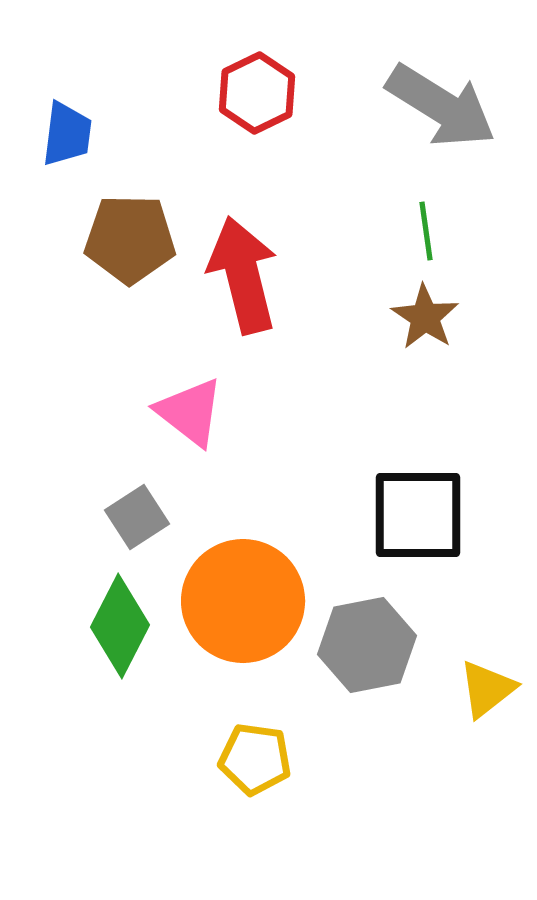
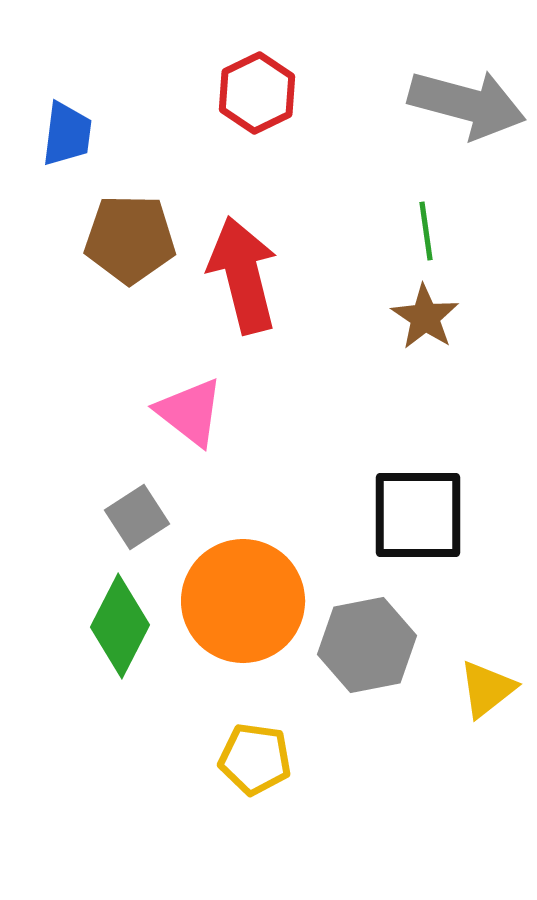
gray arrow: moved 26 px right, 2 px up; rotated 17 degrees counterclockwise
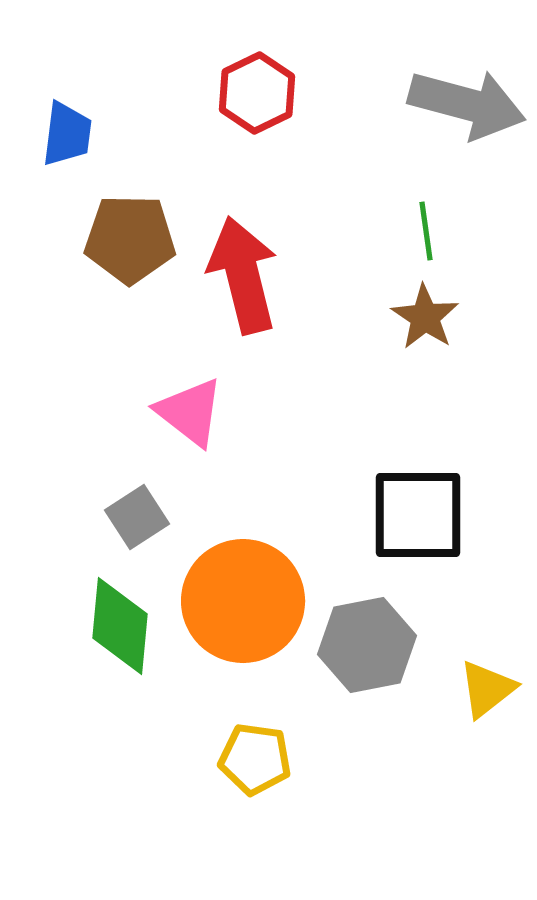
green diamond: rotated 22 degrees counterclockwise
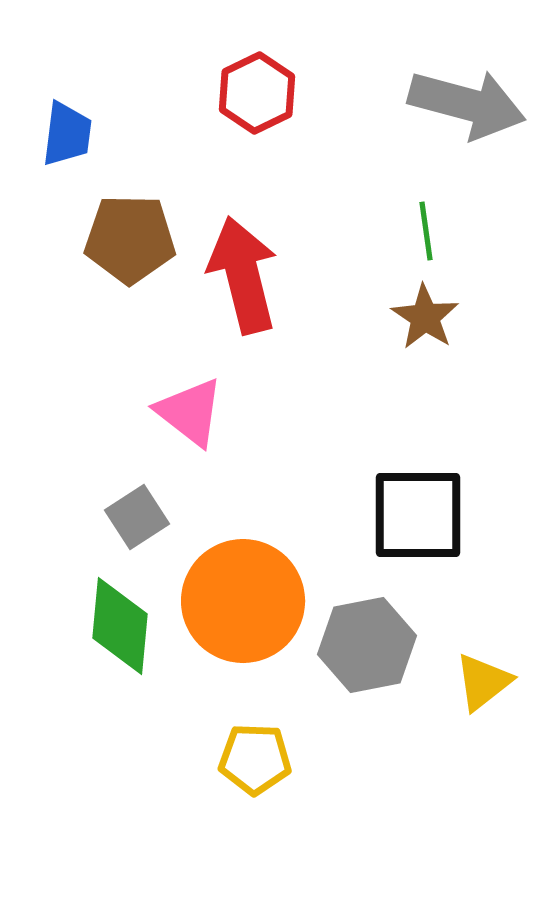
yellow triangle: moved 4 px left, 7 px up
yellow pentagon: rotated 6 degrees counterclockwise
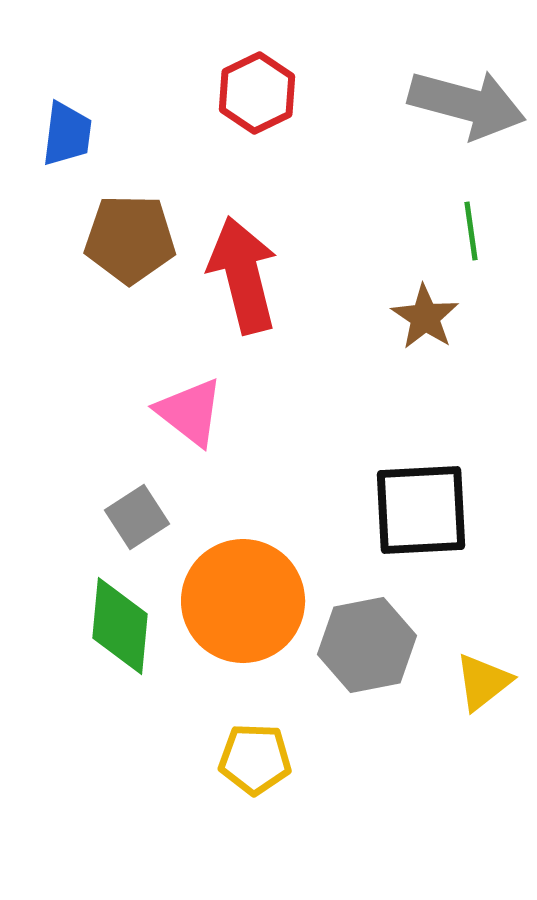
green line: moved 45 px right
black square: moved 3 px right, 5 px up; rotated 3 degrees counterclockwise
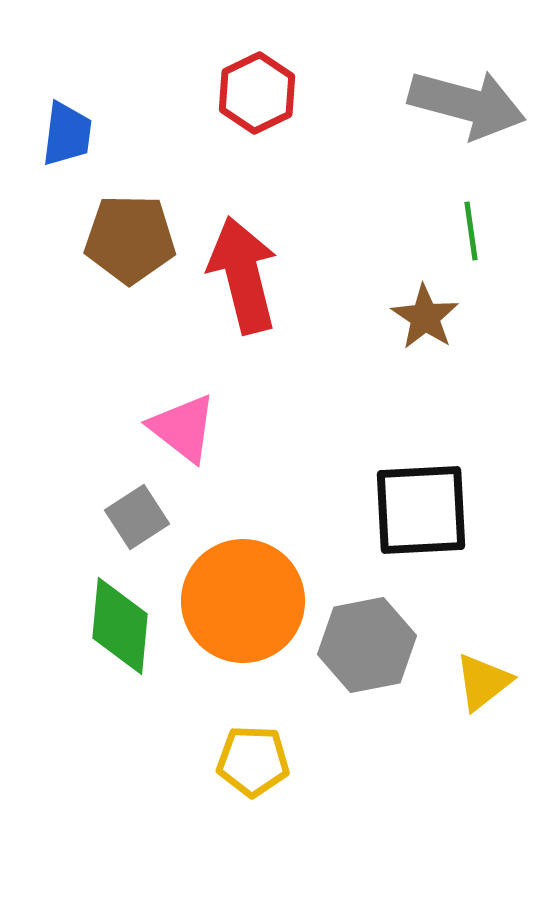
pink triangle: moved 7 px left, 16 px down
yellow pentagon: moved 2 px left, 2 px down
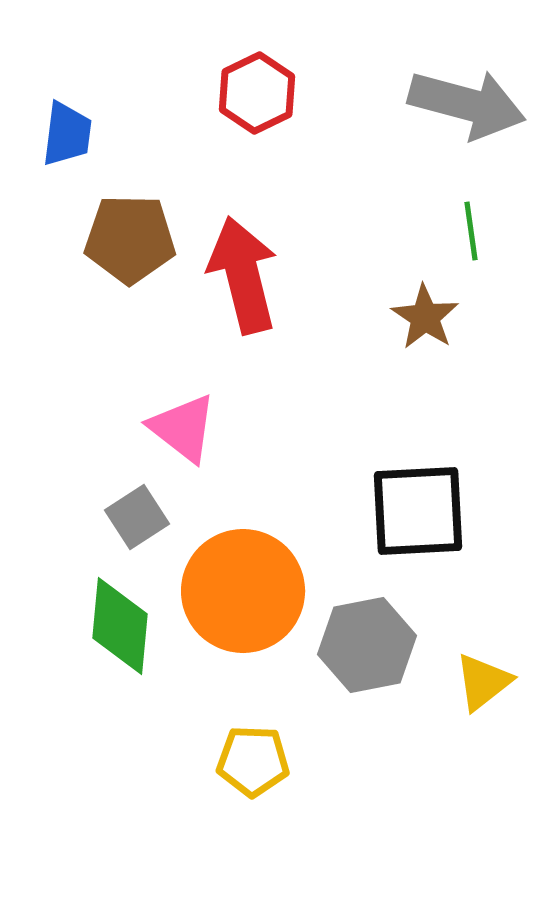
black square: moved 3 px left, 1 px down
orange circle: moved 10 px up
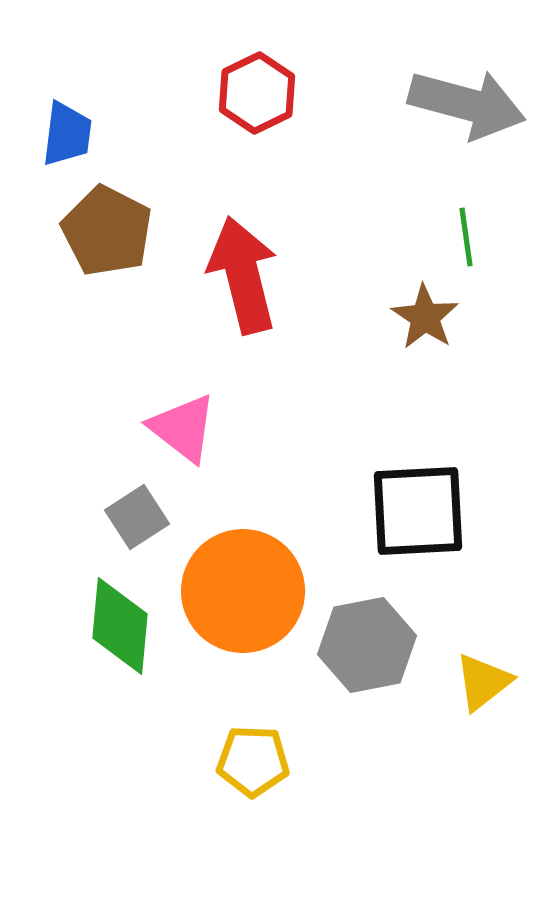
green line: moved 5 px left, 6 px down
brown pentagon: moved 23 px left, 8 px up; rotated 26 degrees clockwise
